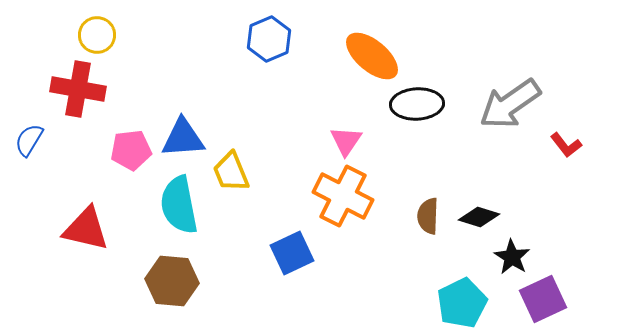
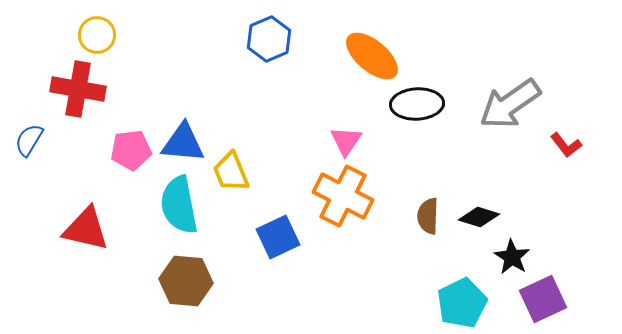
blue triangle: moved 5 px down; rotated 9 degrees clockwise
blue square: moved 14 px left, 16 px up
brown hexagon: moved 14 px right
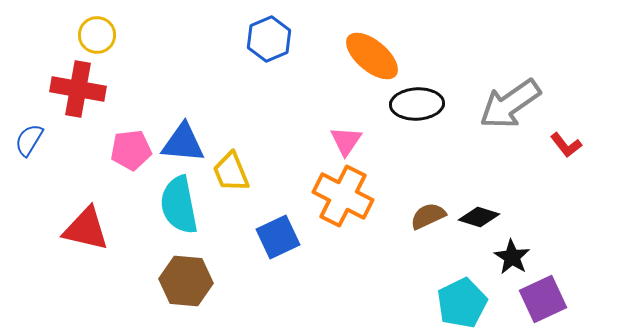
brown semicircle: rotated 63 degrees clockwise
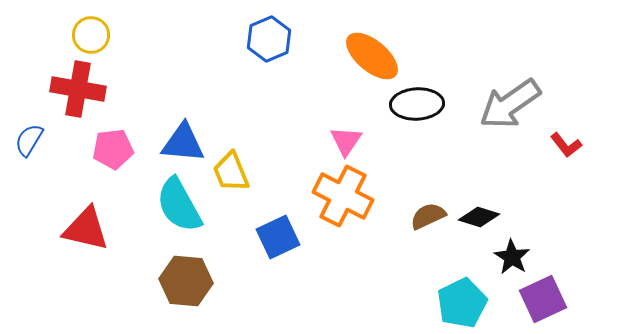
yellow circle: moved 6 px left
pink pentagon: moved 18 px left, 1 px up
cyan semicircle: rotated 18 degrees counterclockwise
